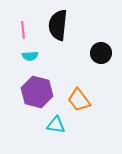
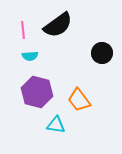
black semicircle: rotated 132 degrees counterclockwise
black circle: moved 1 px right
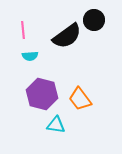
black semicircle: moved 9 px right, 11 px down
black circle: moved 8 px left, 33 px up
purple hexagon: moved 5 px right, 2 px down
orange trapezoid: moved 1 px right, 1 px up
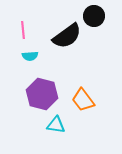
black circle: moved 4 px up
orange trapezoid: moved 3 px right, 1 px down
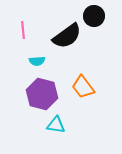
cyan semicircle: moved 7 px right, 5 px down
orange trapezoid: moved 13 px up
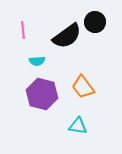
black circle: moved 1 px right, 6 px down
cyan triangle: moved 22 px right, 1 px down
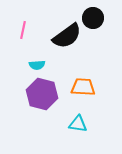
black circle: moved 2 px left, 4 px up
pink line: rotated 18 degrees clockwise
cyan semicircle: moved 4 px down
orange trapezoid: rotated 130 degrees clockwise
cyan triangle: moved 2 px up
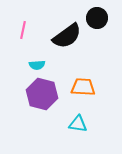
black circle: moved 4 px right
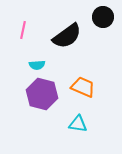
black circle: moved 6 px right, 1 px up
orange trapezoid: rotated 20 degrees clockwise
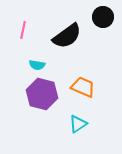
cyan semicircle: rotated 14 degrees clockwise
cyan triangle: rotated 42 degrees counterclockwise
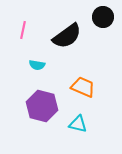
purple hexagon: moved 12 px down
cyan triangle: rotated 48 degrees clockwise
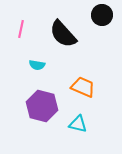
black circle: moved 1 px left, 2 px up
pink line: moved 2 px left, 1 px up
black semicircle: moved 4 px left, 2 px up; rotated 84 degrees clockwise
